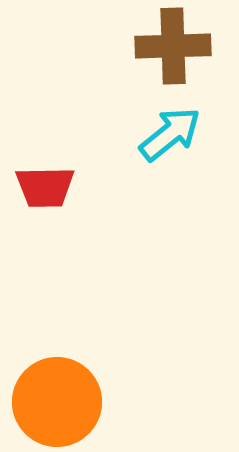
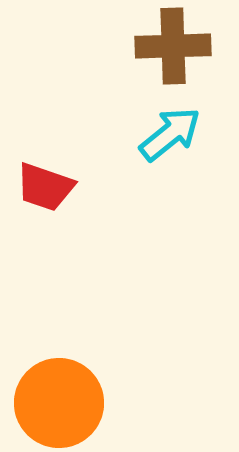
red trapezoid: rotated 20 degrees clockwise
orange circle: moved 2 px right, 1 px down
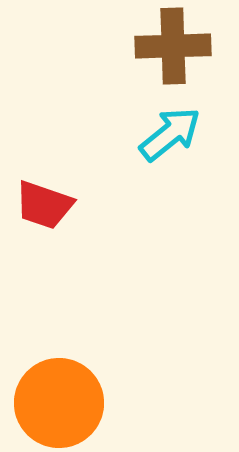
red trapezoid: moved 1 px left, 18 px down
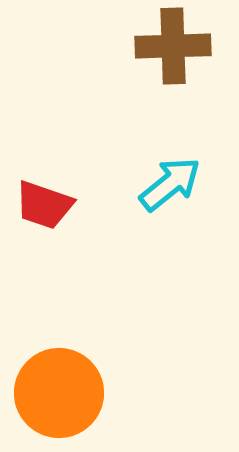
cyan arrow: moved 50 px down
orange circle: moved 10 px up
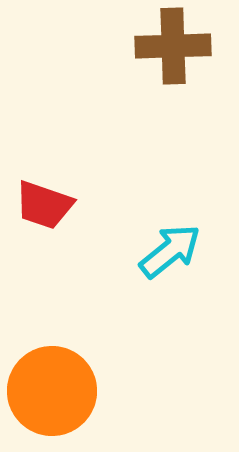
cyan arrow: moved 67 px down
orange circle: moved 7 px left, 2 px up
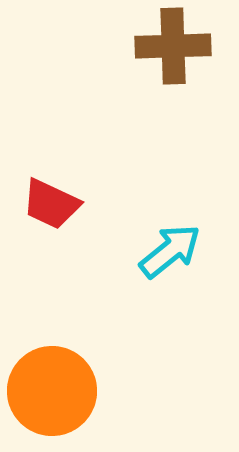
red trapezoid: moved 7 px right, 1 px up; rotated 6 degrees clockwise
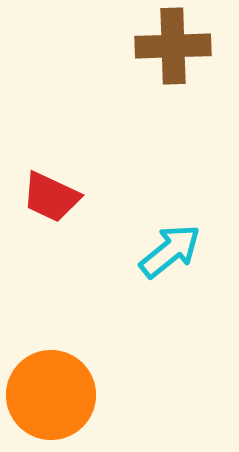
red trapezoid: moved 7 px up
orange circle: moved 1 px left, 4 px down
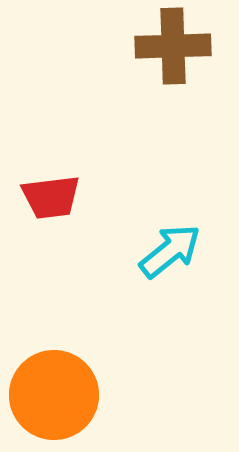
red trapezoid: rotated 32 degrees counterclockwise
orange circle: moved 3 px right
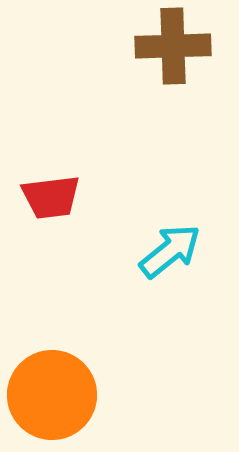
orange circle: moved 2 px left
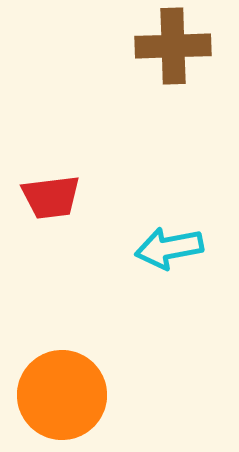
cyan arrow: moved 1 px left, 3 px up; rotated 152 degrees counterclockwise
orange circle: moved 10 px right
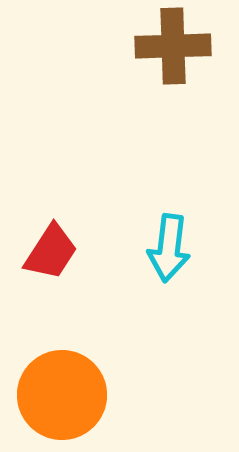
red trapezoid: moved 55 px down; rotated 50 degrees counterclockwise
cyan arrow: rotated 72 degrees counterclockwise
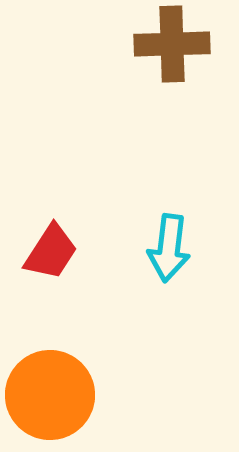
brown cross: moved 1 px left, 2 px up
orange circle: moved 12 px left
